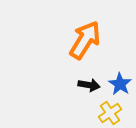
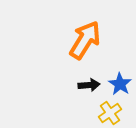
black arrow: rotated 15 degrees counterclockwise
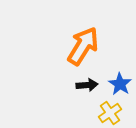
orange arrow: moved 2 px left, 6 px down
black arrow: moved 2 px left
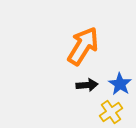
yellow cross: moved 1 px right, 1 px up
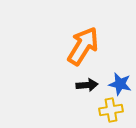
blue star: rotated 20 degrees counterclockwise
yellow cross: moved 2 px up; rotated 25 degrees clockwise
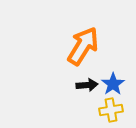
blue star: moved 7 px left; rotated 25 degrees clockwise
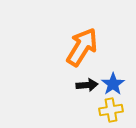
orange arrow: moved 1 px left, 1 px down
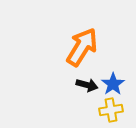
black arrow: rotated 20 degrees clockwise
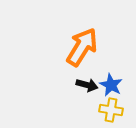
blue star: moved 2 px left, 1 px down; rotated 10 degrees counterclockwise
yellow cross: rotated 20 degrees clockwise
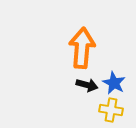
orange arrow: moved 1 px down; rotated 27 degrees counterclockwise
blue star: moved 3 px right, 2 px up
